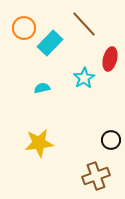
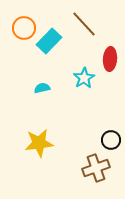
cyan rectangle: moved 1 px left, 2 px up
red ellipse: rotated 10 degrees counterclockwise
brown cross: moved 8 px up
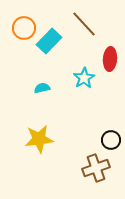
yellow star: moved 4 px up
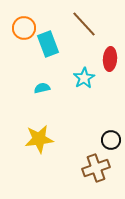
cyan rectangle: moved 1 px left, 3 px down; rotated 65 degrees counterclockwise
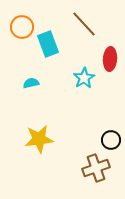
orange circle: moved 2 px left, 1 px up
cyan semicircle: moved 11 px left, 5 px up
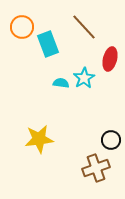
brown line: moved 3 px down
red ellipse: rotated 10 degrees clockwise
cyan semicircle: moved 30 px right; rotated 21 degrees clockwise
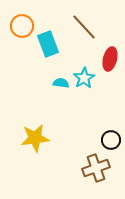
orange circle: moved 1 px up
yellow star: moved 4 px left, 1 px up
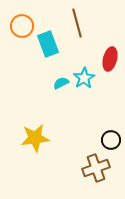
brown line: moved 7 px left, 4 px up; rotated 28 degrees clockwise
cyan semicircle: rotated 35 degrees counterclockwise
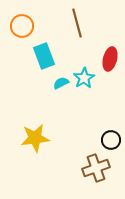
cyan rectangle: moved 4 px left, 12 px down
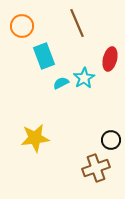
brown line: rotated 8 degrees counterclockwise
